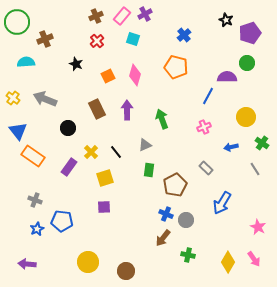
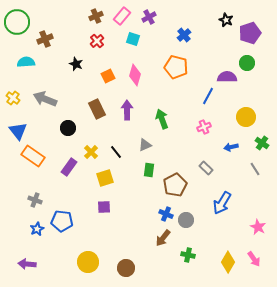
purple cross at (145, 14): moved 4 px right, 3 px down
brown circle at (126, 271): moved 3 px up
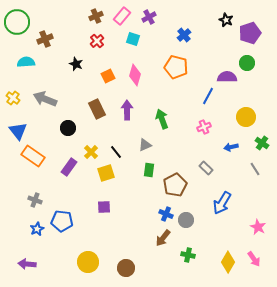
yellow square at (105, 178): moved 1 px right, 5 px up
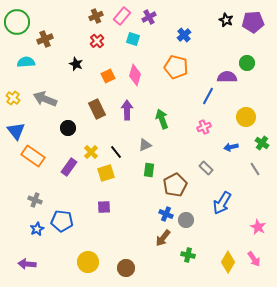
purple pentagon at (250, 33): moved 3 px right, 11 px up; rotated 15 degrees clockwise
blue triangle at (18, 131): moved 2 px left
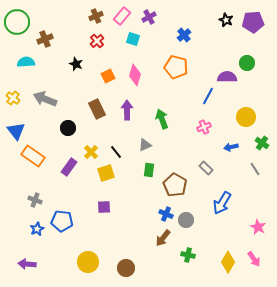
brown pentagon at (175, 185): rotated 15 degrees counterclockwise
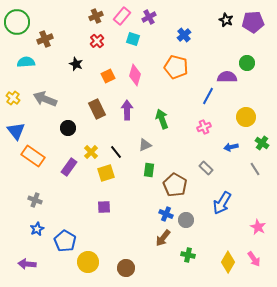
blue pentagon at (62, 221): moved 3 px right, 20 px down; rotated 25 degrees clockwise
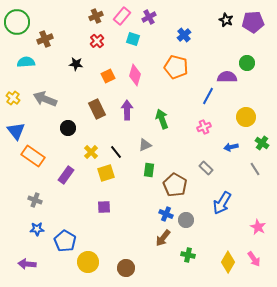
black star at (76, 64): rotated 16 degrees counterclockwise
purple rectangle at (69, 167): moved 3 px left, 8 px down
blue star at (37, 229): rotated 24 degrees clockwise
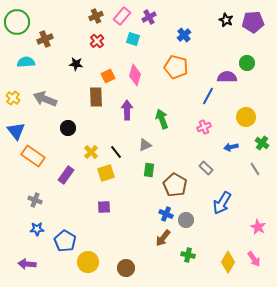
brown rectangle at (97, 109): moved 1 px left, 12 px up; rotated 24 degrees clockwise
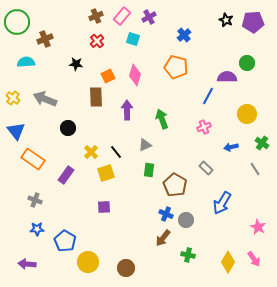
yellow circle at (246, 117): moved 1 px right, 3 px up
orange rectangle at (33, 156): moved 3 px down
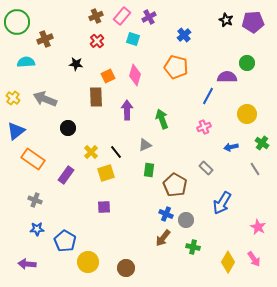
blue triangle at (16, 131): rotated 30 degrees clockwise
green cross at (188, 255): moved 5 px right, 8 px up
